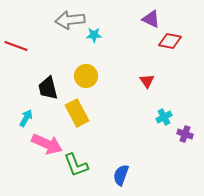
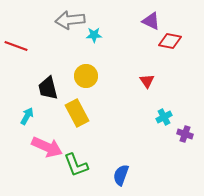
purple triangle: moved 2 px down
cyan arrow: moved 1 px right, 2 px up
pink arrow: moved 3 px down
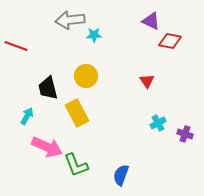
cyan cross: moved 6 px left, 6 px down
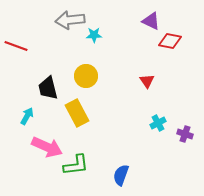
green L-shape: rotated 76 degrees counterclockwise
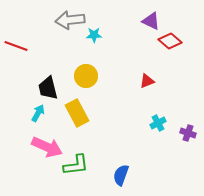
red diamond: rotated 30 degrees clockwise
red triangle: rotated 42 degrees clockwise
cyan arrow: moved 11 px right, 3 px up
purple cross: moved 3 px right, 1 px up
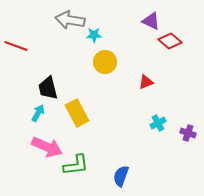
gray arrow: rotated 16 degrees clockwise
yellow circle: moved 19 px right, 14 px up
red triangle: moved 1 px left, 1 px down
blue semicircle: moved 1 px down
